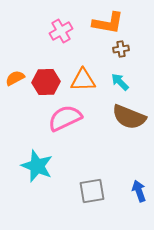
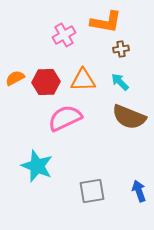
orange L-shape: moved 2 px left, 1 px up
pink cross: moved 3 px right, 4 px down
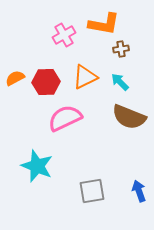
orange L-shape: moved 2 px left, 2 px down
orange triangle: moved 2 px right, 3 px up; rotated 24 degrees counterclockwise
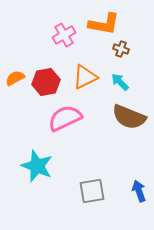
brown cross: rotated 28 degrees clockwise
red hexagon: rotated 8 degrees counterclockwise
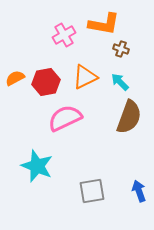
brown semicircle: rotated 92 degrees counterclockwise
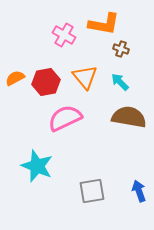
pink cross: rotated 30 degrees counterclockwise
orange triangle: rotated 44 degrees counterclockwise
brown semicircle: rotated 100 degrees counterclockwise
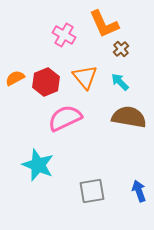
orange L-shape: rotated 56 degrees clockwise
brown cross: rotated 28 degrees clockwise
red hexagon: rotated 12 degrees counterclockwise
cyan star: moved 1 px right, 1 px up
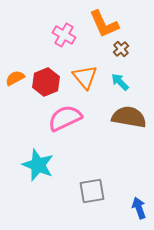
blue arrow: moved 17 px down
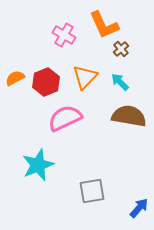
orange L-shape: moved 1 px down
orange triangle: rotated 24 degrees clockwise
brown semicircle: moved 1 px up
cyan star: rotated 28 degrees clockwise
blue arrow: rotated 60 degrees clockwise
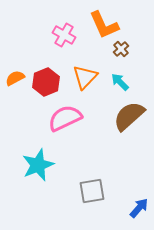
brown semicircle: rotated 52 degrees counterclockwise
